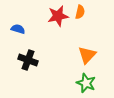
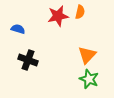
green star: moved 3 px right, 4 px up
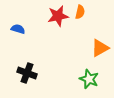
orange triangle: moved 13 px right, 7 px up; rotated 18 degrees clockwise
black cross: moved 1 px left, 13 px down
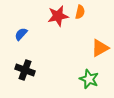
blue semicircle: moved 3 px right, 5 px down; rotated 64 degrees counterclockwise
black cross: moved 2 px left, 3 px up
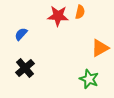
red star: rotated 15 degrees clockwise
black cross: moved 2 px up; rotated 30 degrees clockwise
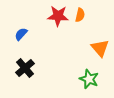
orange semicircle: moved 3 px down
orange triangle: rotated 42 degrees counterclockwise
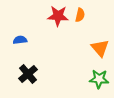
blue semicircle: moved 1 px left, 6 px down; rotated 40 degrees clockwise
black cross: moved 3 px right, 6 px down
green star: moved 10 px right; rotated 18 degrees counterclockwise
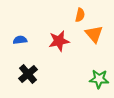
red star: moved 1 px right, 25 px down; rotated 15 degrees counterclockwise
orange triangle: moved 6 px left, 14 px up
